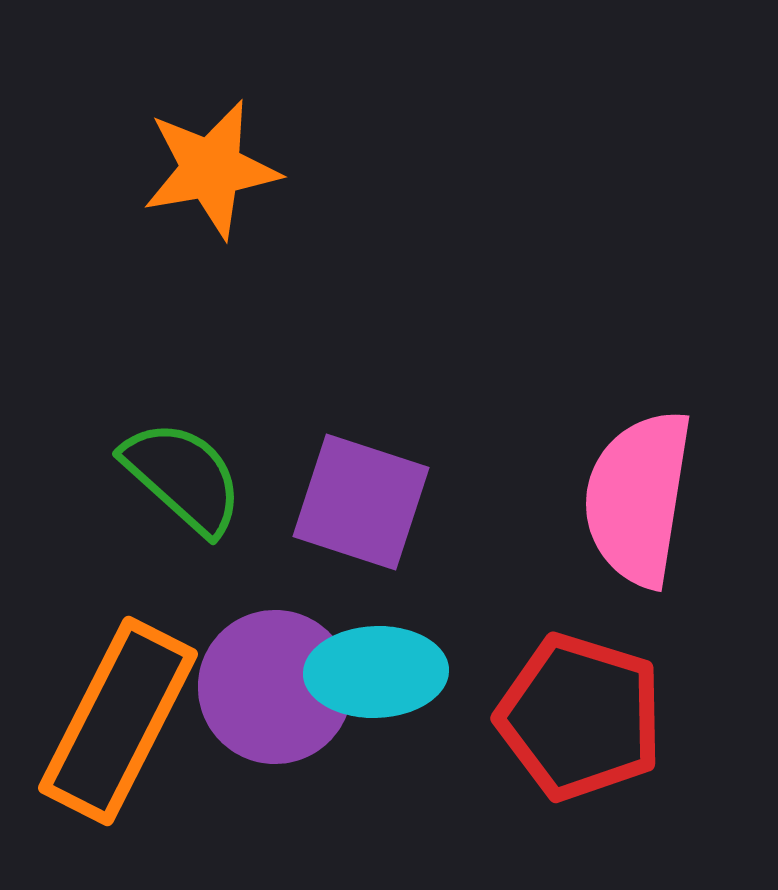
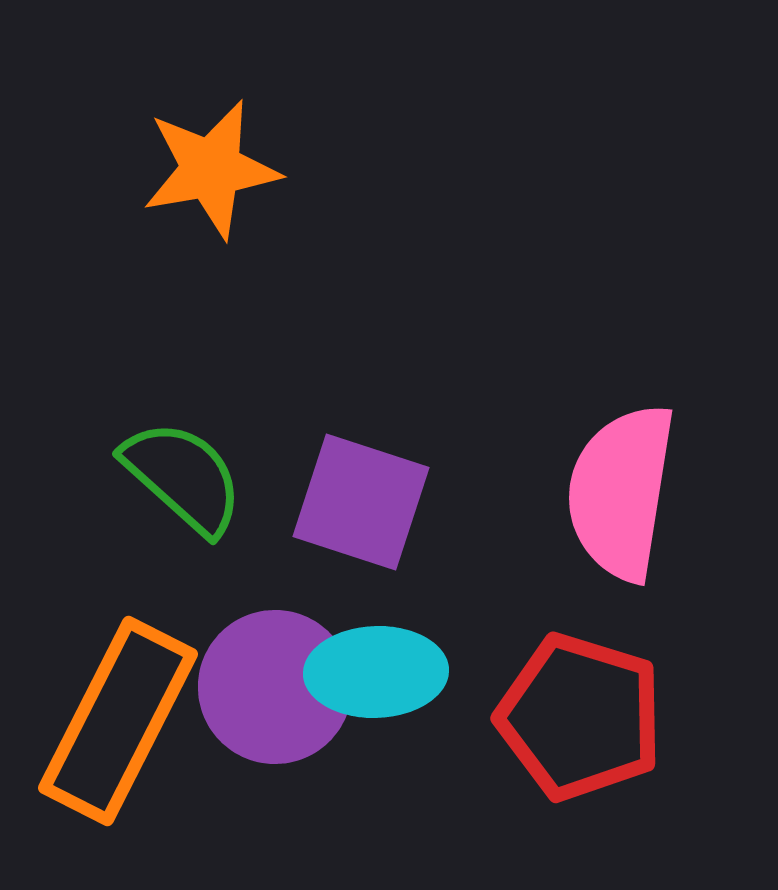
pink semicircle: moved 17 px left, 6 px up
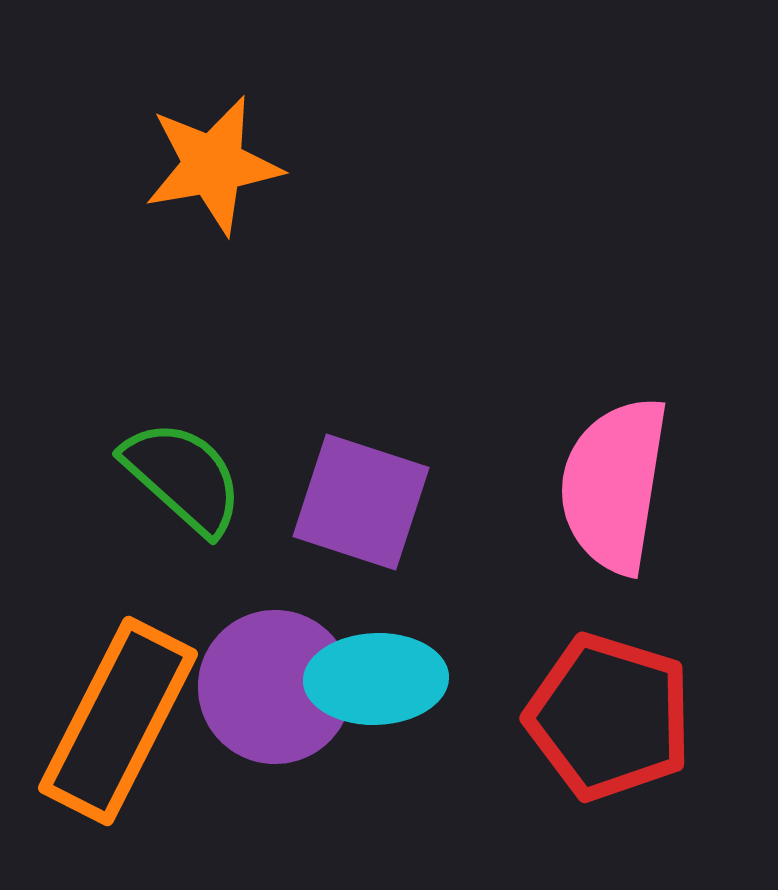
orange star: moved 2 px right, 4 px up
pink semicircle: moved 7 px left, 7 px up
cyan ellipse: moved 7 px down
red pentagon: moved 29 px right
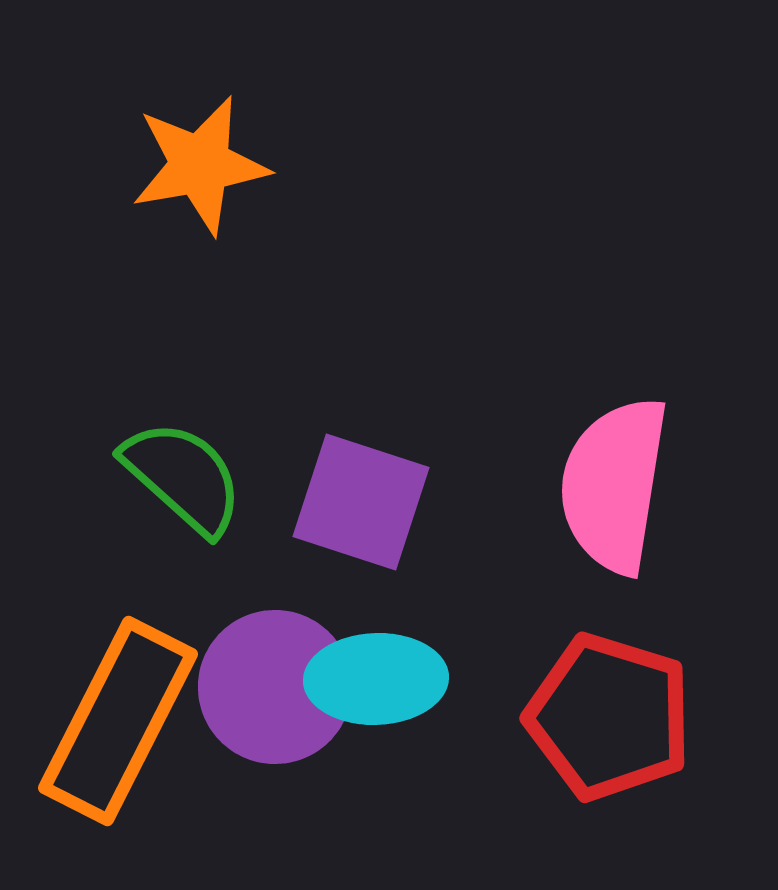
orange star: moved 13 px left
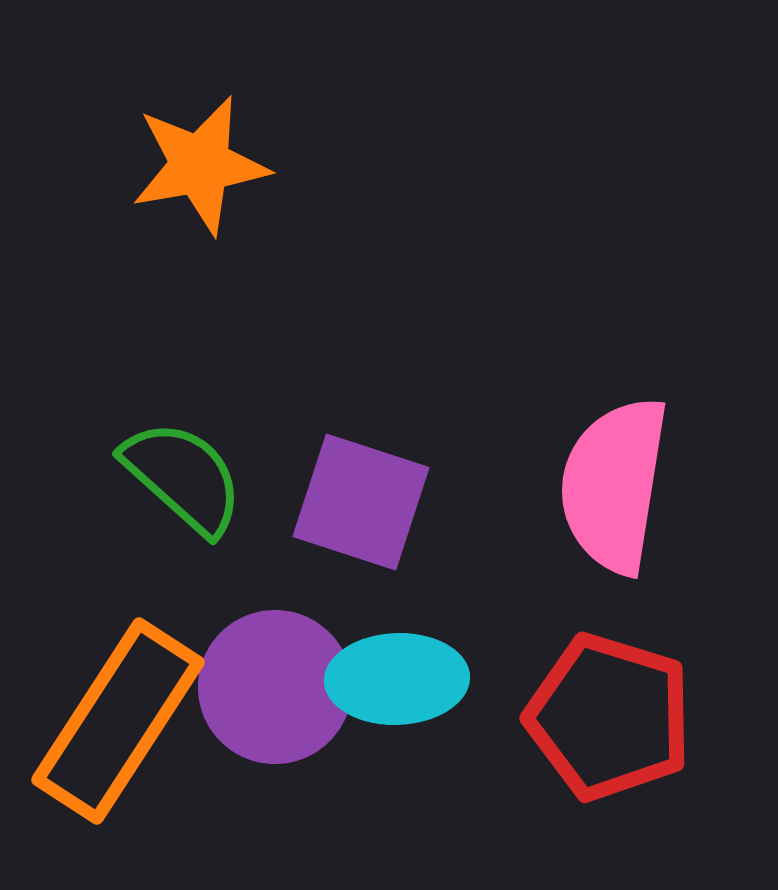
cyan ellipse: moved 21 px right
orange rectangle: rotated 6 degrees clockwise
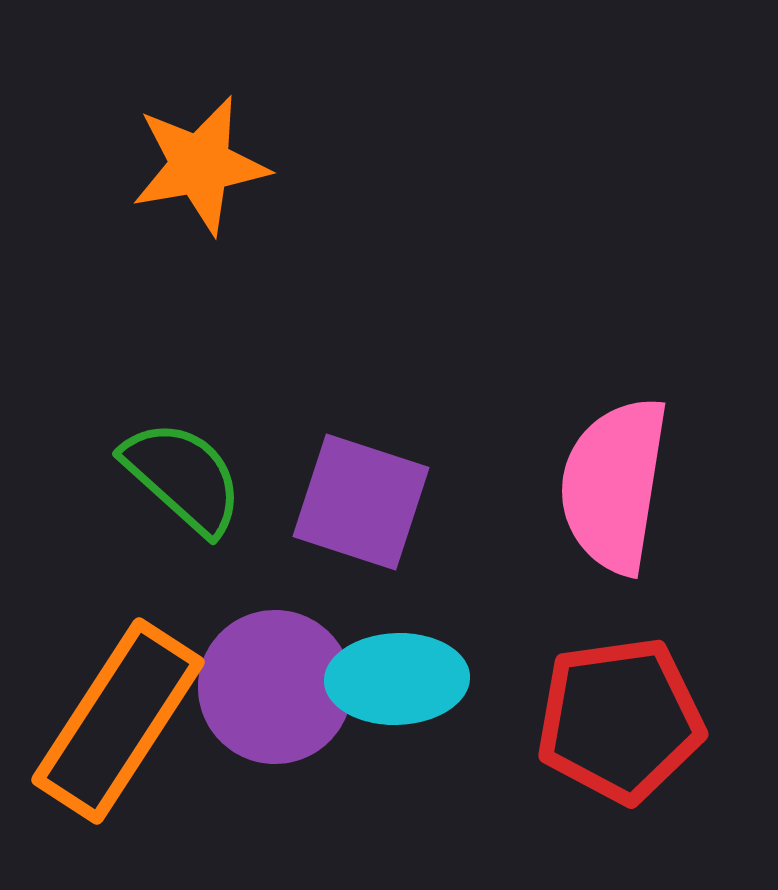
red pentagon: moved 11 px right, 3 px down; rotated 25 degrees counterclockwise
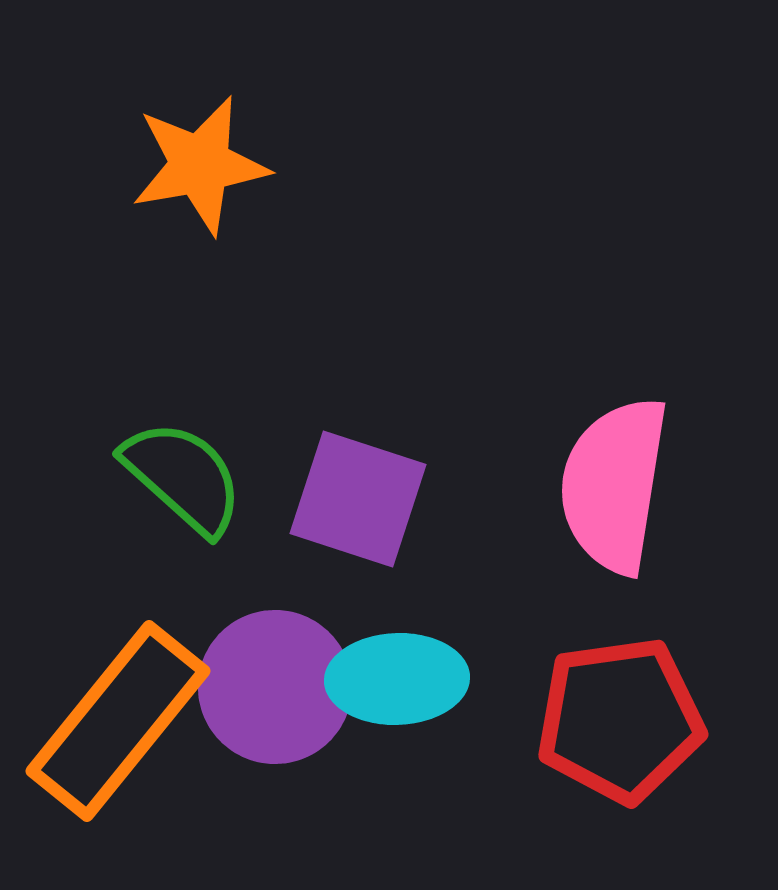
purple square: moved 3 px left, 3 px up
orange rectangle: rotated 6 degrees clockwise
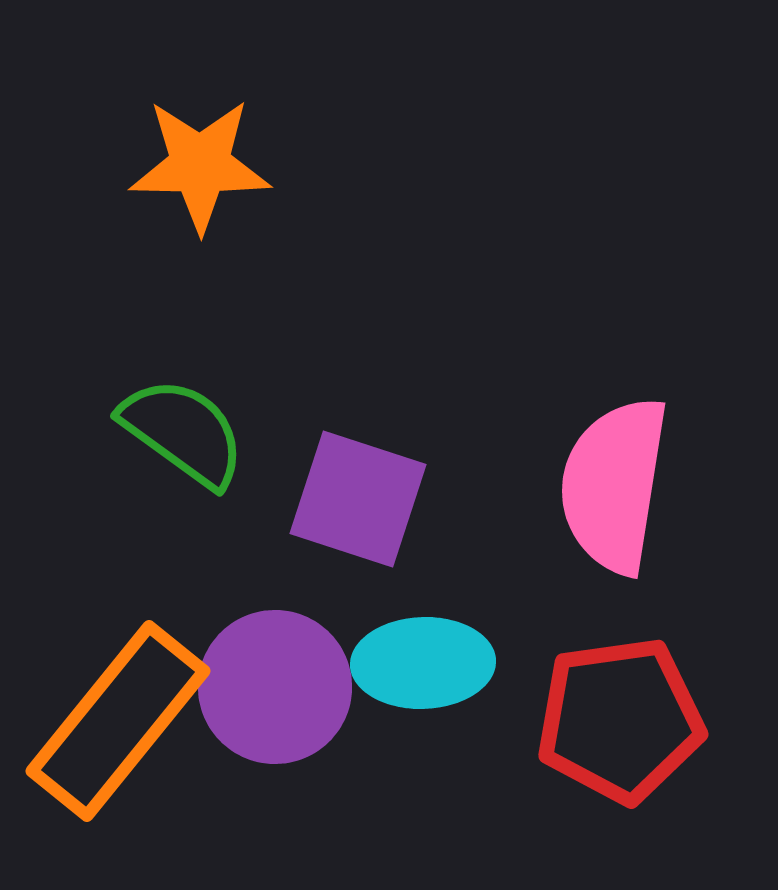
orange star: rotated 11 degrees clockwise
green semicircle: moved 45 px up; rotated 6 degrees counterclockwise
cyan ellipse: moved 26 px right, 16 px up
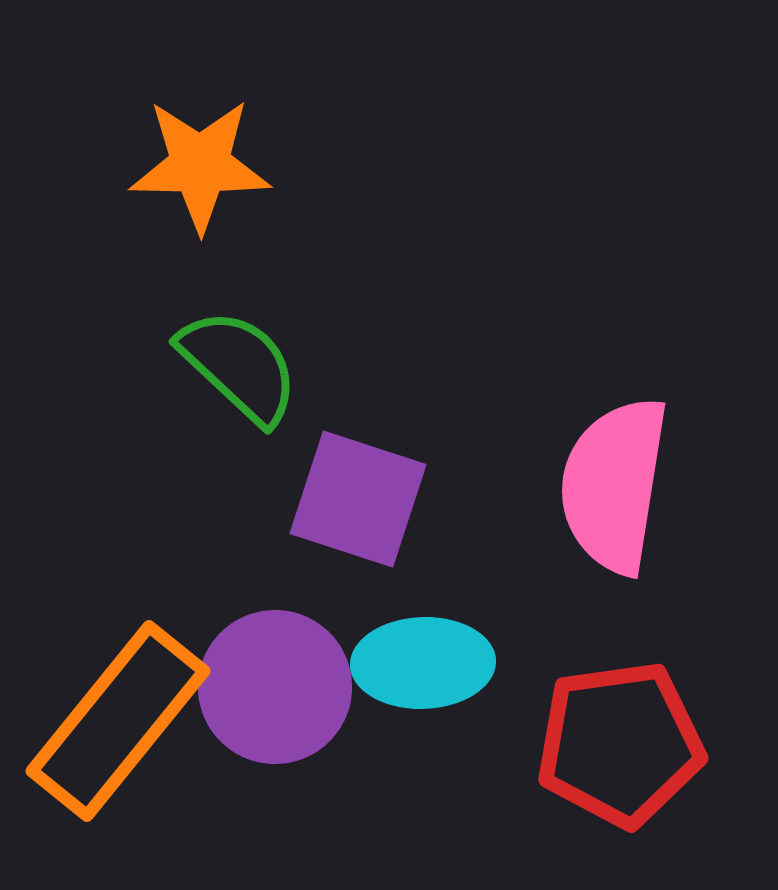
green semicircle: moved 56 px right, 66 px up; rotated 7 degrees clockwise
red pentagon: moved 24 px down
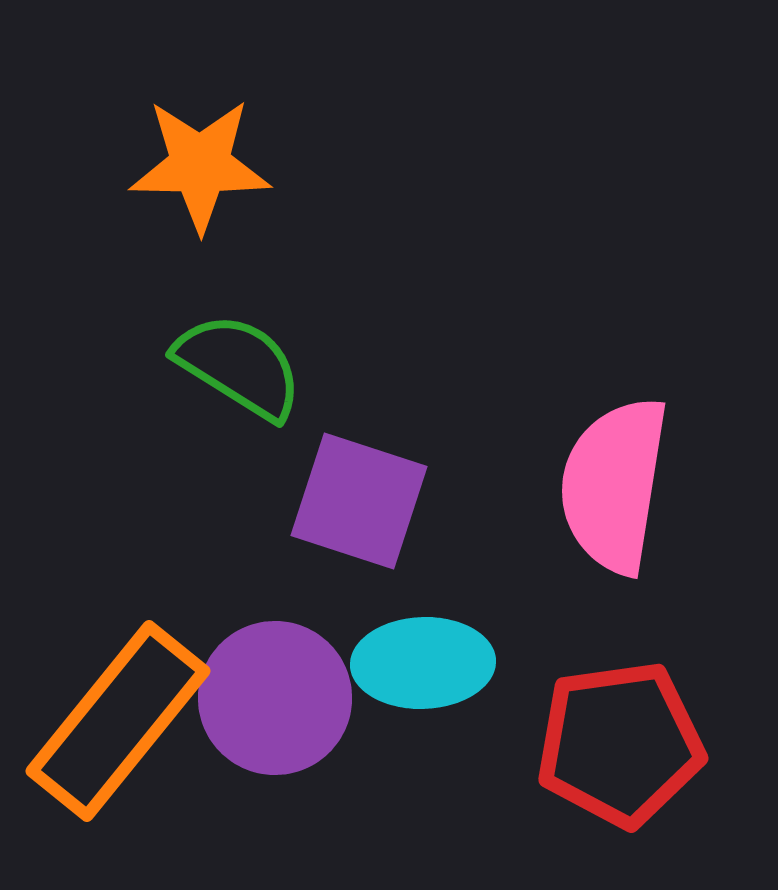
green semicircle: rotated 11 degrees counterclockwise
purple square: moved 1 px right, 2 px down
purple circle: moved 11 px down
